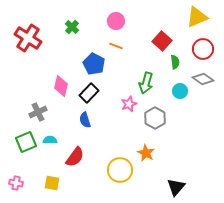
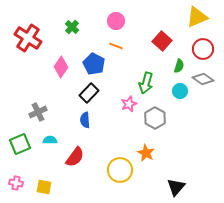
green semicircle: moved 4 px right, 4 px down; rotated 24 degrees clockwise
pink diamond: moved 19 px up; rotated 20 degrees clockwise
blue semicircle: rotated 14 degrees clockwise
green square: moved 6 px left, 2 px down
yellow square: moved 8 px left, 4 px down
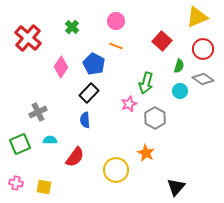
red cross: rotated 8 degrees clockwise
yellow circle: moved 4 px left
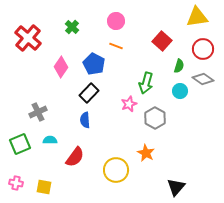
yellow triangle: rotated 15 degrees clockwise
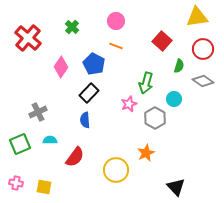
gray diamond: moved 2 px down
cyan circle: moved 6 px left, 8 px down
orange star: rotated 18 degrees clockwise
black triangle: rotated 24 degrees counterclockwise
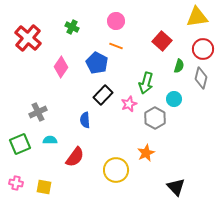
green cross: rotated 16 degrees counterclockwise
blue pentagon: moved 3 px right, 1 px up
gray diamond: moved 2 px left, 3 px up; rotated 70 degrees clockwise
black rectangle: moved 14 px right, 2 px down
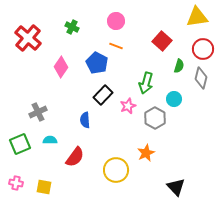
pink star: moved 1 px left, 2 px down
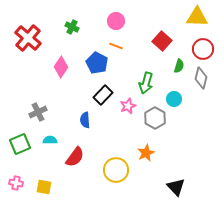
yellow triangle: rotated 10 degrees clockwise
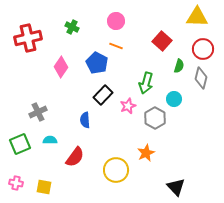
red cross: rotated 36 degrees clockwise
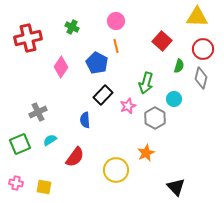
orange line: rotated 56 degrees clockwise
cyan semicircle: rotated 32 degrees counterclockwise
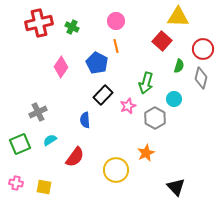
yellow triangle: moved 19 px left
red cross: moved 11 px right, 15 px up
